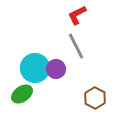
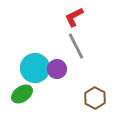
red L-shape: moved 3 px left, 2 px down
purple circle: moved 1 px right
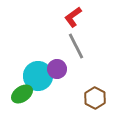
red L-shape: moved 1 px left; rotated 10 degrees counterclockwise
cyan circle: moved 3 px right, 8 px down
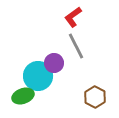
purple circle: moved 3 px left, 6 px up
green ellipse: moved 1 px right, 2 px down; rotated 15 degrees clockwise
brown hexagon: moved 1 px up
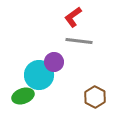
gray line: moved 3 px right, 5 px up; rotated 56 degrees counterclockwise
purple circle: moved 1 px up
cyan circle: moved 1 px right, 1 px up
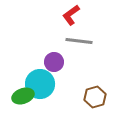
red L-shape: moved 2 px left, 2 px up
cyan circle: moved 1 px right, 9 px down
brown hexagon: rotated 15 degrees clockwise
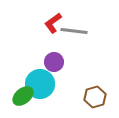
red L-shape: moved 18 px left, 8 px down
gray line: moved 5 px left, 10 px up
green ellipse: rotated 20 degrees counterclockwise
